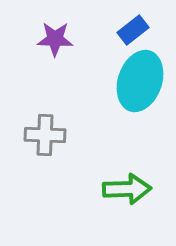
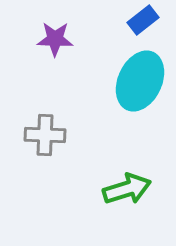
blue rectangle: moved 10 px right, 10 px up
cyan ellipse: rotated 6 degrees clockwise
green arrow: rotated 15 degrees counterclockwise
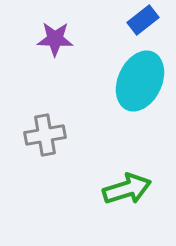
gray cross: rotated 12 degrees counterclockwise
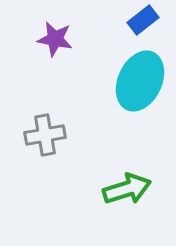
purple star: rotated 9 degrees clockwise
